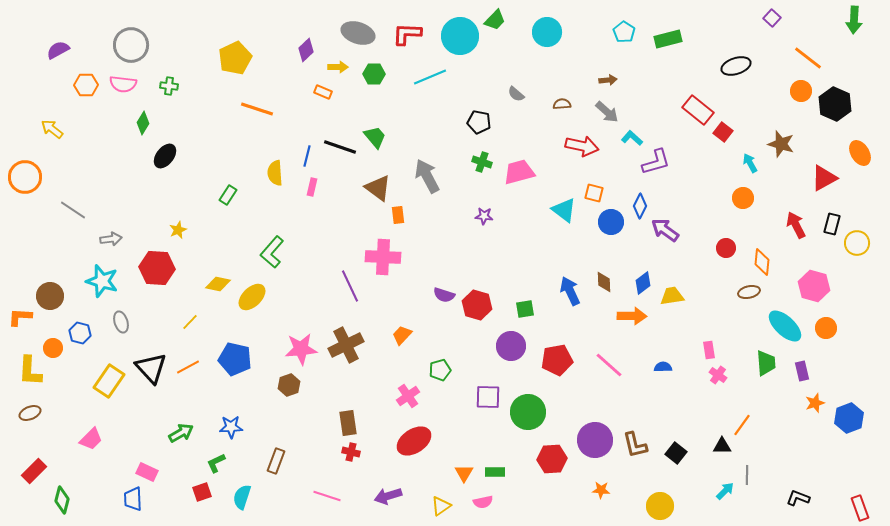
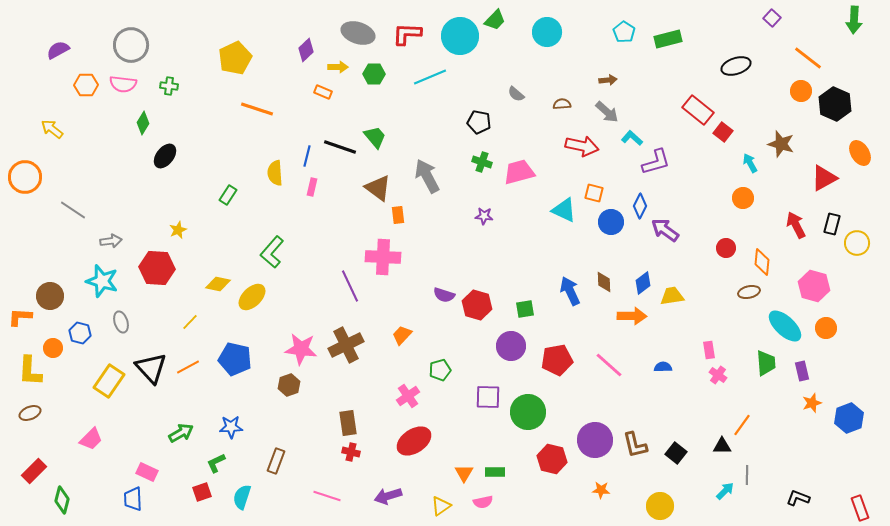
cyan triangle at (564, 210): rotated 12 degrees counterclockwise
gray arrow at (111, 239): moved 2 px down
pink star at (301, 349): rotated 12 degrees clockwise
orange star at (815, 403): moved 3 px left
red hexagon at (552, 459): rotated 16 degrees clockwise
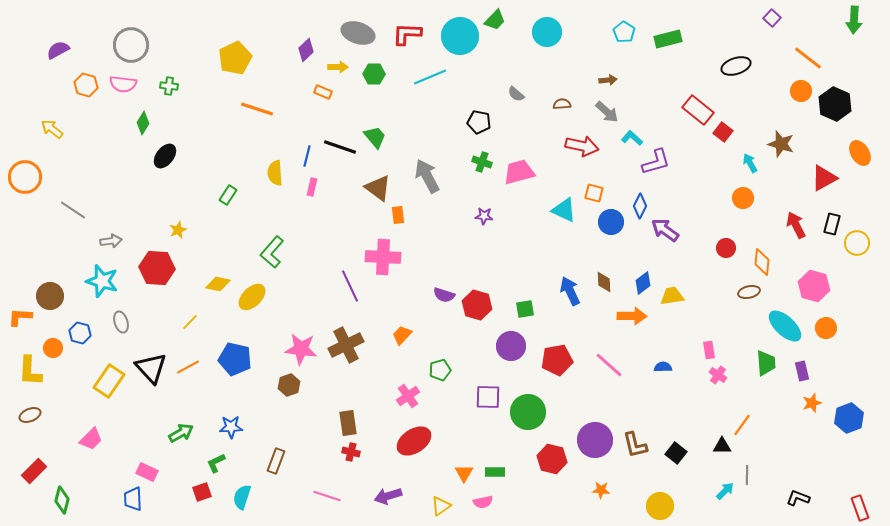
orange hexagon at (86, 85): rotated 15 degrees clockwise
brown ellipse at (30, 413): moved 2 px down
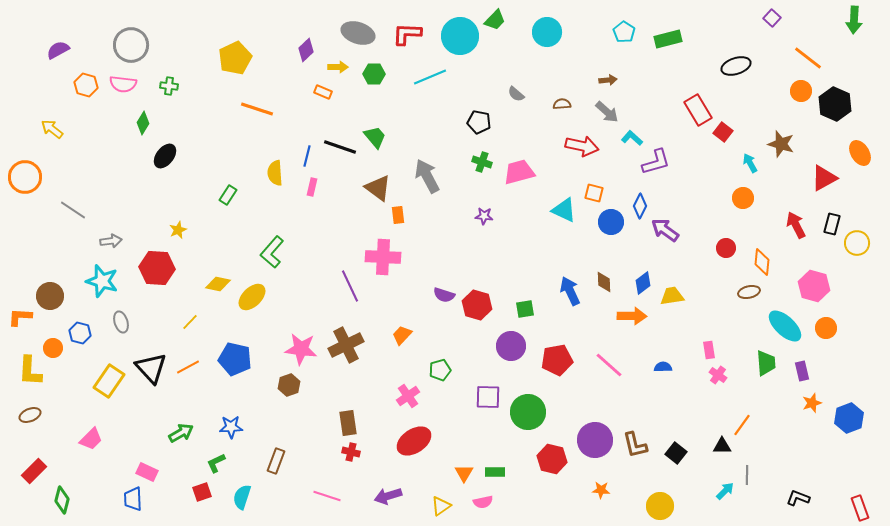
red rectangle at (698, 110): rotated 20 degrees clockwise
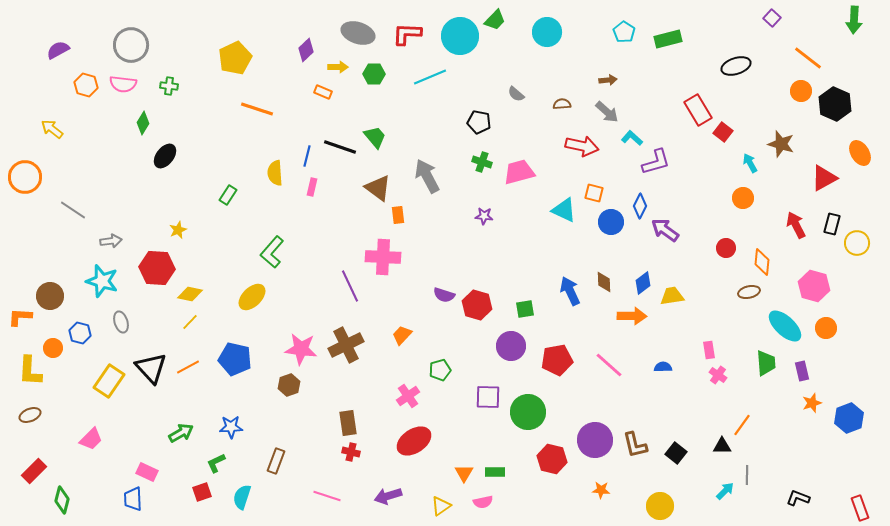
yellow diamond at (218, 284): moved 28 px left, 10 px down
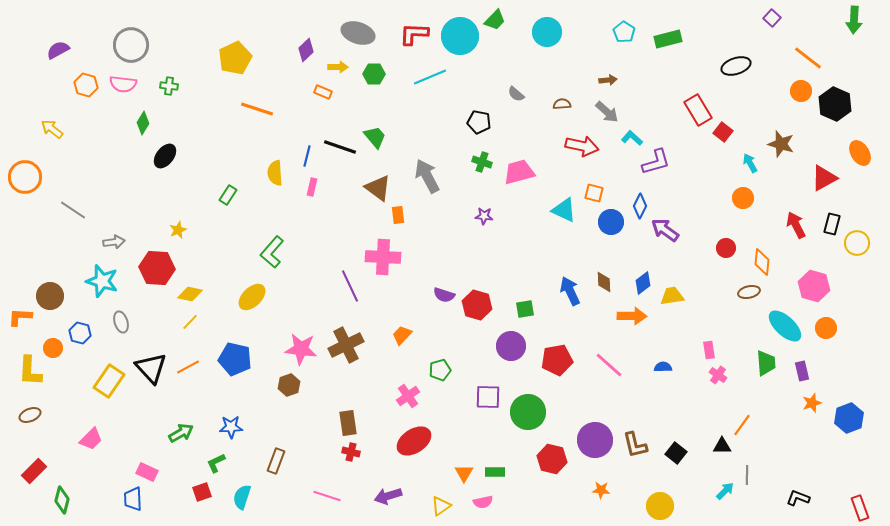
red L-shape at (407, 34): moved 7 px right
gray arrow at (111, 241): moved 3 px right, 1 px down
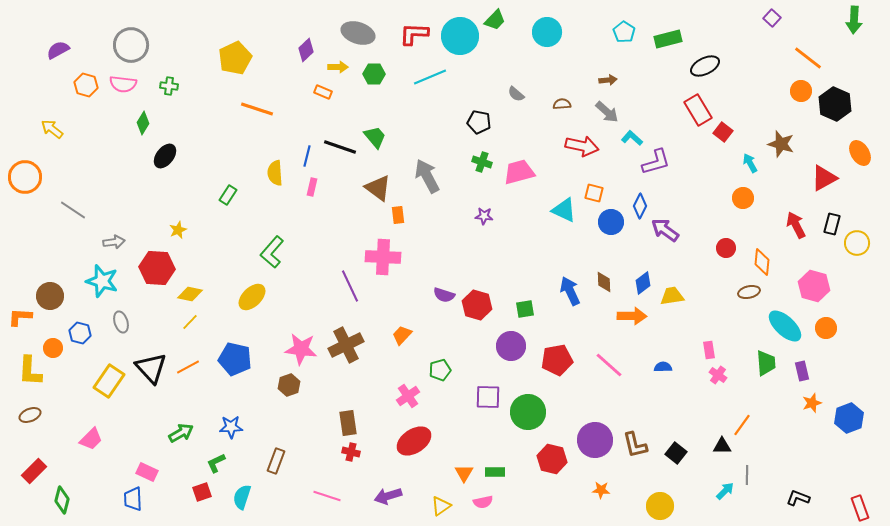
black ellipse at (736, 66): moved 31 px left; rotated 8 degrees counterclockwise
